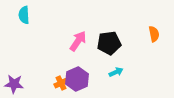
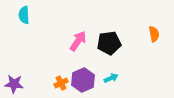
cyan arrow: moved 5 px left, 6 px down
purple hexagon: moved 6 px right, 1 px down
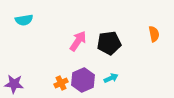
cyan semicircle: moved 5 px down; rotated 96 degrees counterclockwise
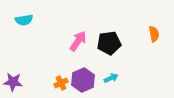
purple star: moved 1 px left, 2 px up
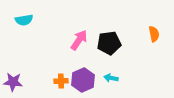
pink arrow: moved 1 px right, 1 px up
cyan arrow: rotated 144 degrees counterclockwise
orange cross: moved 2 px up; rotated 24 degrees clockwise
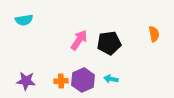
cyan arrow: moved 1 px down
purple star: moved 13 px right, 1 px up
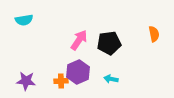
purple hexagon: moved 5 px left, 8 px up
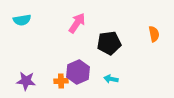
cyan semicircle: moved 2 px left
pink arrow: moved 2 px left, 17 px up
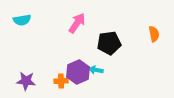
cyan arrow: moved 15 px left, 9 px up
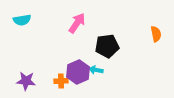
orange semicircle: moved 2 px right
black pentagon: moved 2 px left, 3 px down
